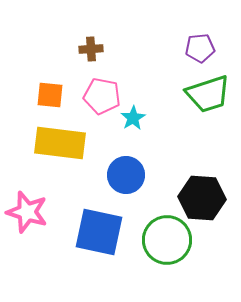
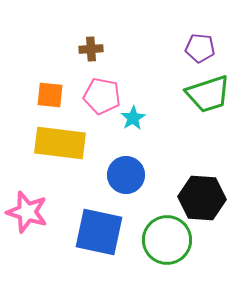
purple pentagon: rotated 12 degrees clockwise
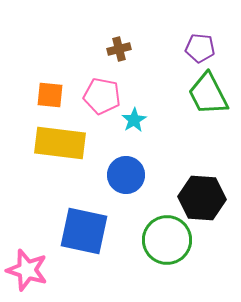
brown cross: moved 28 px right; rotated 10 degrees counterclockwise
green trapezoid: rotated 81 degrees clockwise
cyan star: moved 1 px right, 2 px down
pink star: moved 58 px down
blue square: moved 15 px left, 1 px up
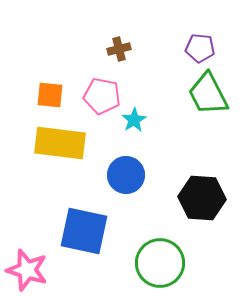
green circle: moved 7 px left, 23 px down
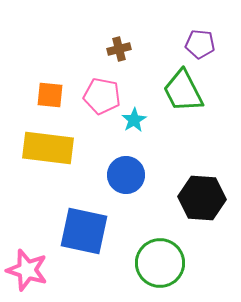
purple pentagon: moved 4 px up
green trapezoid: moved 25 px left, 3 px up
yellow rectangle: moved 12 px left, 5 px down
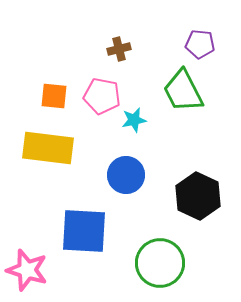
orange square: moved 4 px right, 1 px down
cyan star: rotated 20 degrees clockwise
black hexagon: moved 4 px left, 2 px up; rotated 21 degrees clockwise
blue square: rotated 9 degrees counterclockwise
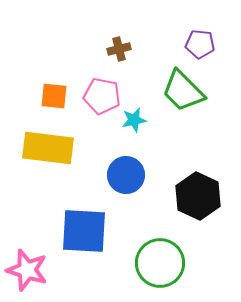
green trapezoid: rotated 18 degrees counterclockwise
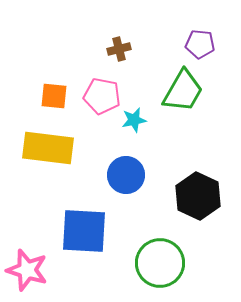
green trapezoid: rotated 105 degrees counterclockwise
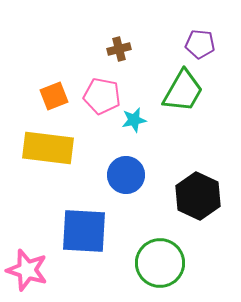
orange square: rotated 28 degrees counterclockwise
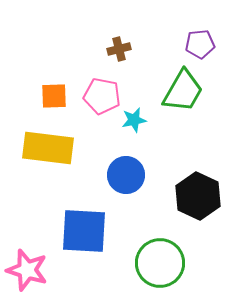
purple pentagon: rotated 12 degrees counterclockwise
orange square: rotated 20 degrees clockwise
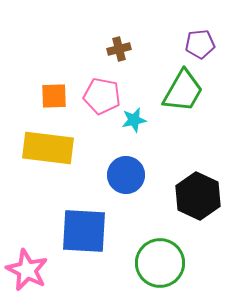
pink star: rotated 9 degrees clockwise
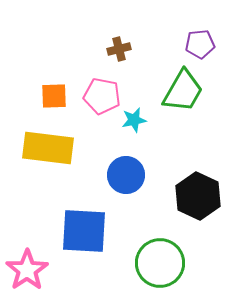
pink star: rotated 12 degrees clockwise
